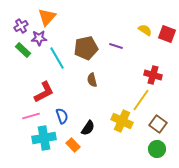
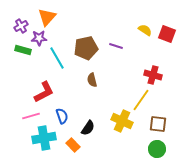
green rectangle: rotated 28 degrees counterclockwise
brown square: rotated 30 degrees counterclockwise
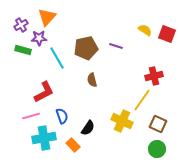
purple cross: moved 1 px up
red cross: moved 1 px right, 1 px down; rotated 30 degrees counterclockwise
yellow line: moved 1 px right
brown square: rotated 18 degrees clockwise
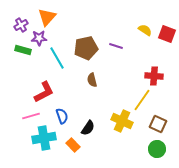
red cross: rotated 18 degrees clockwise
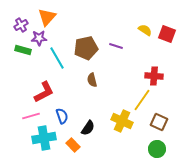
brown square: moved 1 px right, 2 px up
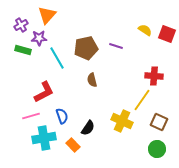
orange triangle: moved 2 px up
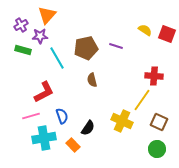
purple star: moved 1 px right, 2 px up
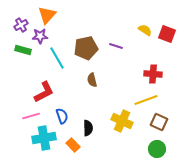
red cross: moved 1 px left, 2 px up
yellow line: moved 4 px right; rotated 35 degrees clockwise
black semicircle: rotated 35 degrees counterclockwise
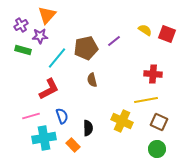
purple line: moved 2 px left, 5 px up; rotated 56 degrees counterclockwise
cyan line: rotated 70 degrees clockwise
red L-shape: moved 5 px right, 3 px up
yellow line: rotated 10 degrees clockwise
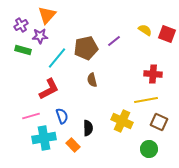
green circle: moved 8 px left
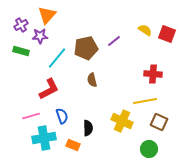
green rectangle: moved 2 px left, 1 px down
yellow line: moved 1 px left, 1 px down
orange rectangle: rotated 24 degrees counterclockwise
